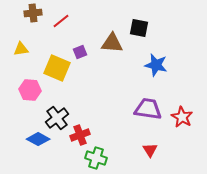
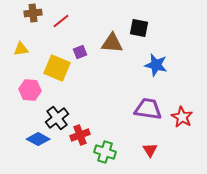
green cross: moved 9 px right, 6 px up
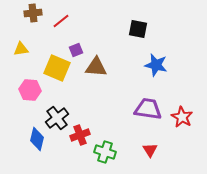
black square: moved 1 px left, 1 px down
brown triangle: moved 16 px left, 24 px down
purple square: moved 4 px left, 2 px up
blue diamond: moved 1 px left; rotated 75 degrees clockwise
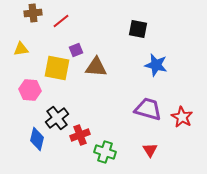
yellow square: rotated 12 degrees counterclockwise
purple trapezoid: rotated 8 degrees clockwise
